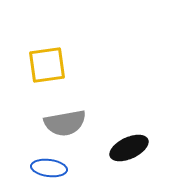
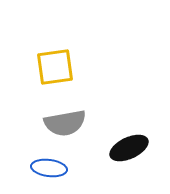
yellow square: moved 8 px right, 2 px down
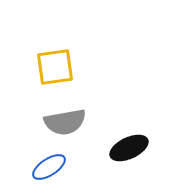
gray semicircle: moved 1 px up
blue ellipse: moved 1 px up; rotated 40 degrees counterclockwise
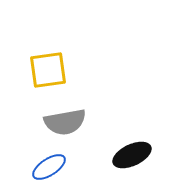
yellow square: moved 7 px left, 3 px down
black ellipse: moved 3 px right, 7 px down
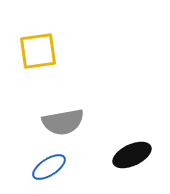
yellow square: moved 10 px left, 19 px up
gray semicircle: moved 2 px left
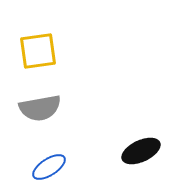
gray semicircle: moved 23 px left, 14 px up
black ellipse: moved 9 px right, 4 px up
